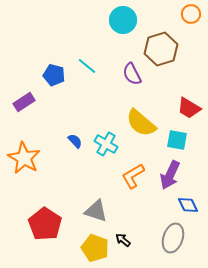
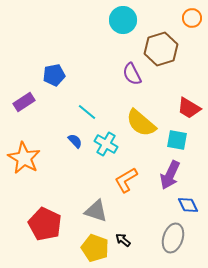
orange circle: moved 1 px right, 4 px down
cyan line: moved 46 px down
blue pentagon: rotated 25 degrees counterclockwise
orange L-shape: moved 7 px left, 4 px down
red pentagon: rotated 8 degrees counterclockwise
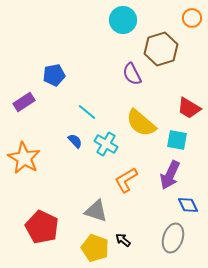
red pentagon: moved 3 px left, 3 px down
